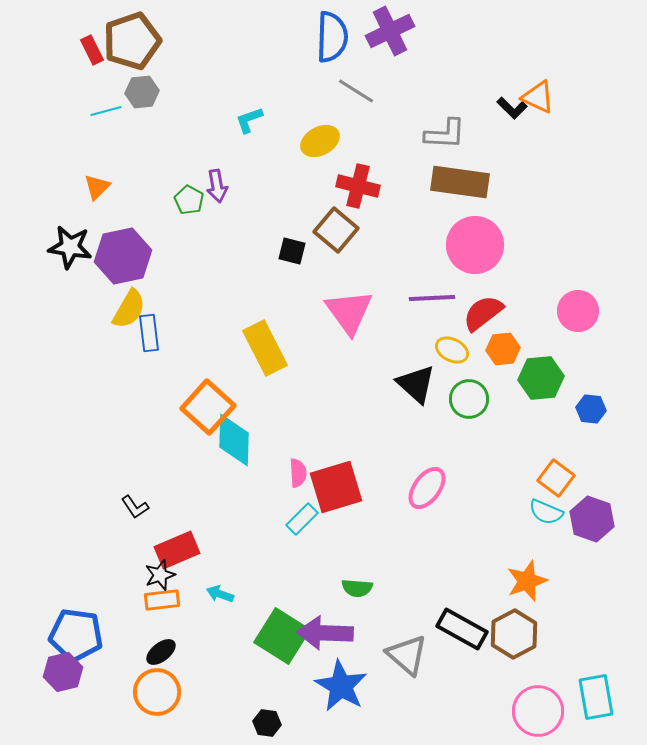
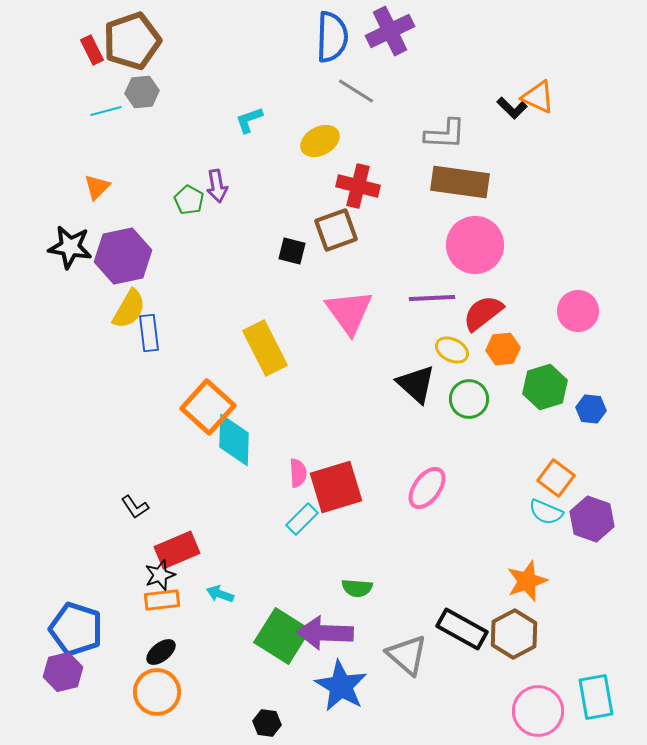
brown square at (336, 230): rotated 30 degrees clockwise
green hexagon at (541, 378): moved 4 px right, 9 px down; rotated 12 degrees counterclockwise
blue pentagon at (76, 635): moved 6 px up; rotated 10 degrees clockwise
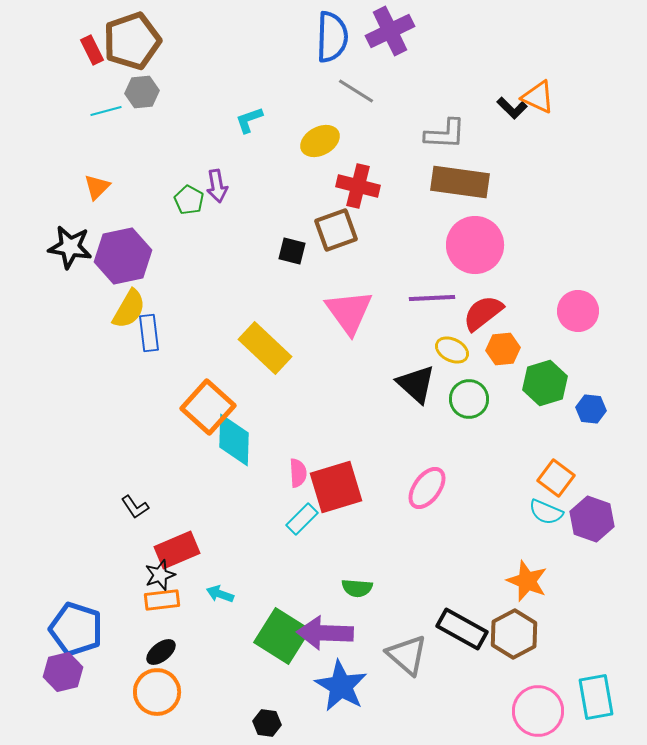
yellow rectangle at (265, 348): rotated 20 degrees counterclockwise
green hexagon at (545, 387): moved 4 px up
orange star at (527, 581): rotated 30 degrees counterclockwise
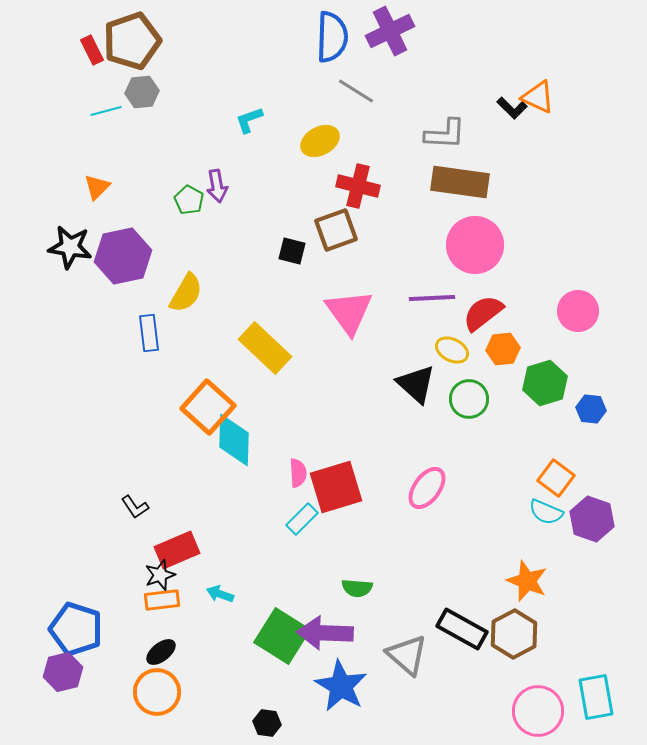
yellow semicircle at (129, 309): moved 57 px right, 16 px up
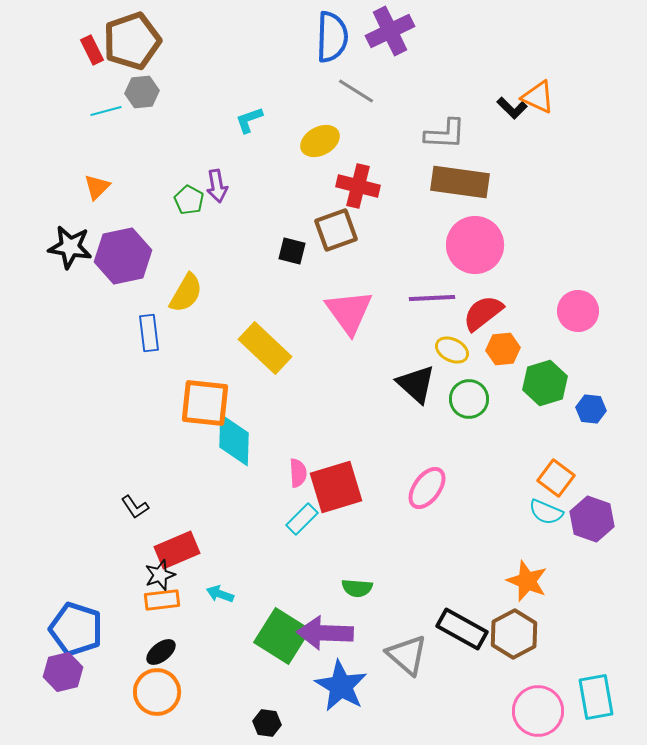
orange square at (208, 407): moved 3 px left, 4 px up; rotated 36 degrees counterclockwise
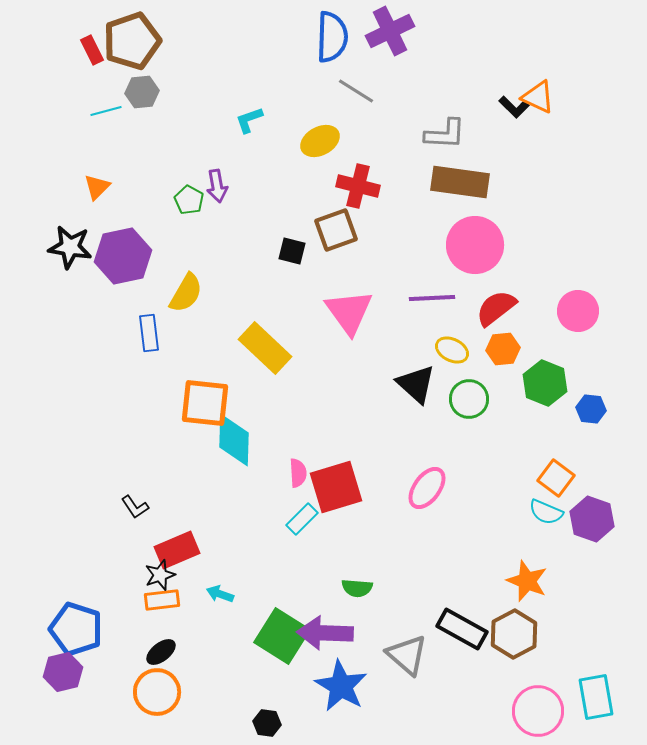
black L-shape at (512, 108): moved 2 px right, 1 px up
red semicircle at (483, 313): moved 13 px right, 5 px up
green hexagon at (545, 383): rotated 21 degrees counterclockwise
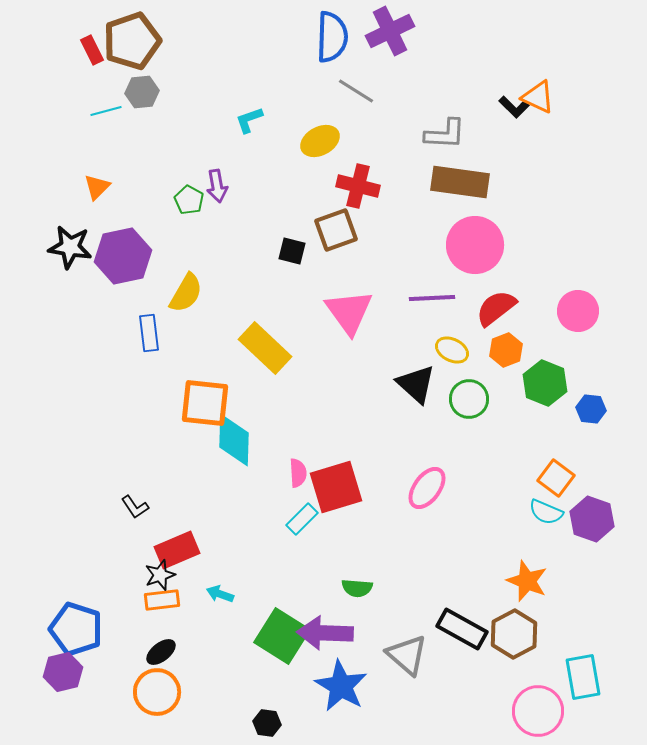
orange hexagon at (503, 349): moved 3 px right, 1 px down; rotated 16 degrees counterclockwise
cyan rectangle at (596, 697): moved 13 px left, 20 px up
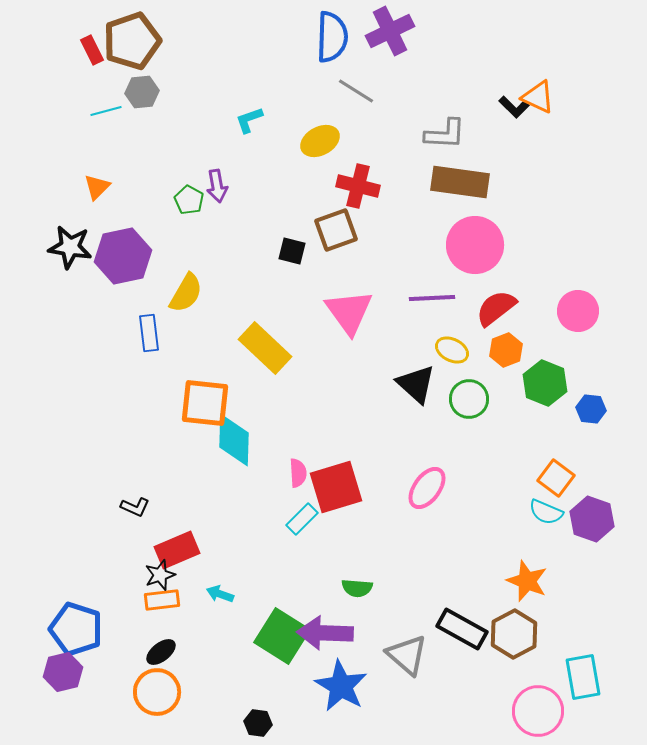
black L-shape at (135, 507): rotated 32 degrees counterclockwise
black hexagon at (267, 723): moved 9 px left
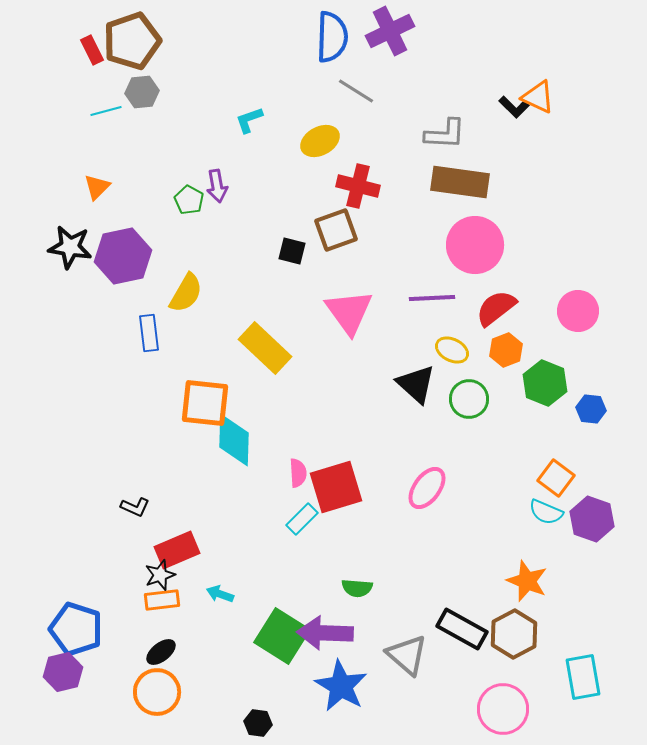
pink circle at (538, 711): moved 35 px left, 2 px up
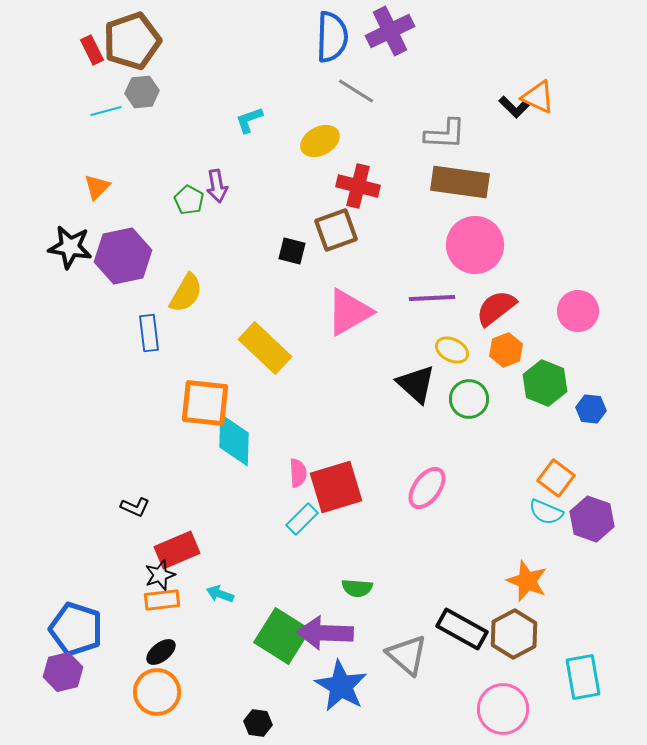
pink triangle at (349, 312): rotated 36 degrees clockwise
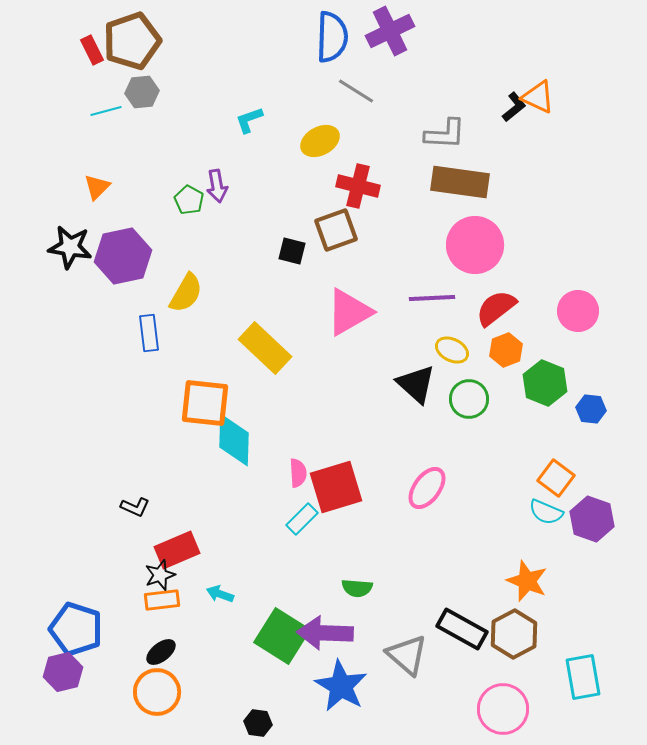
black L-shape at (514, 107): rotated 84 degrees counterclockwise
